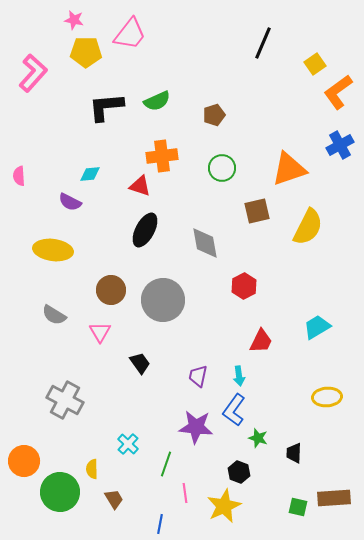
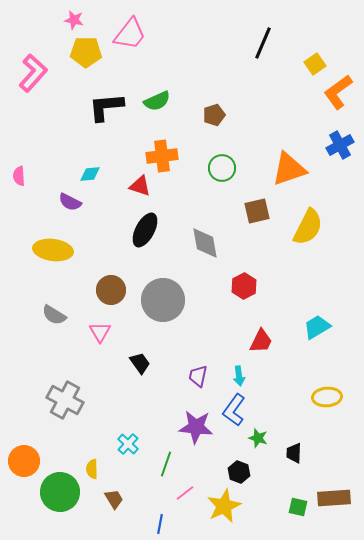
pink line at (185, 493): rotated 60 degrees clockwise
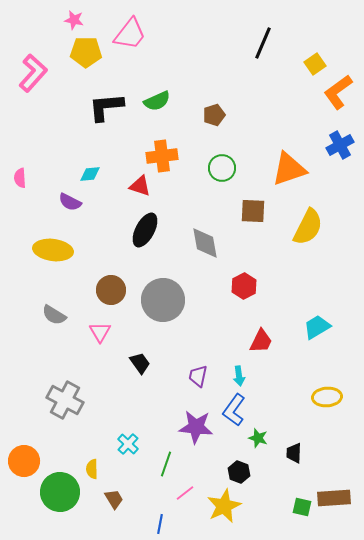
pink semicircle at (19, 176): moved 1 px right, 2 px down
brown square at (257, 211): moved 4 px left; rotated 16 degrees clockwise
green square at (298, 507): moved 4 px right
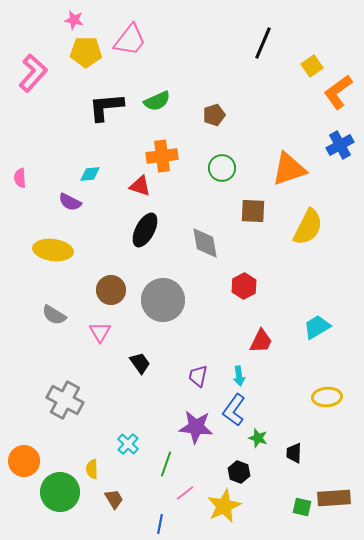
pink trapezoid at (130, 34): moved 6 px down
yellow square at (315, 64): moved 3 px left, 2 px down
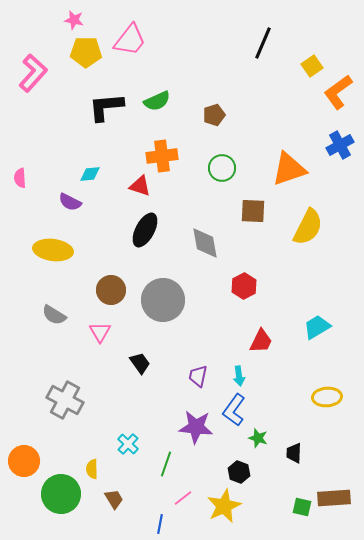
green circle at (60, 492): moved 1 px right, 2 px down
pink line at (185, 493): moved 2 px left, 5 px down
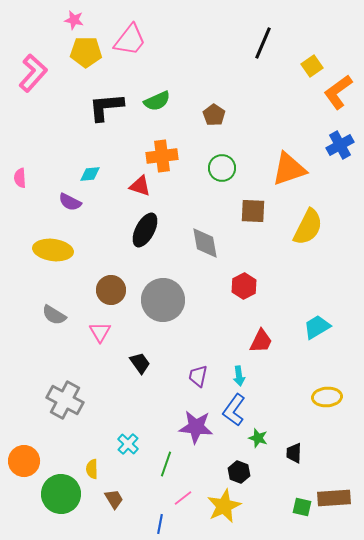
brown pentagon at (214, 115): rotated 20 degrees counterclockwise
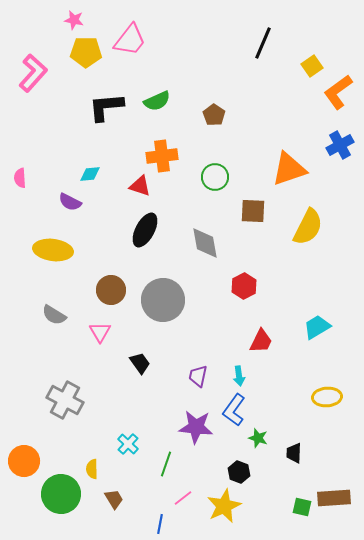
green circle at (222, 168): moved 7 px left, 9 px down
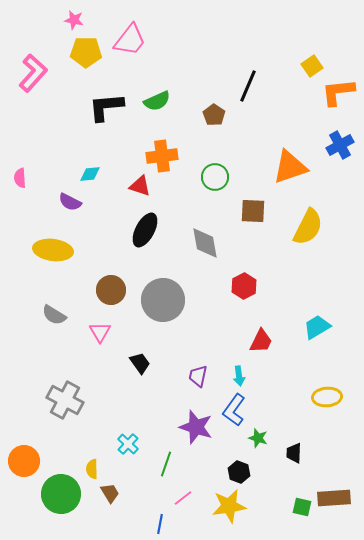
black line at (263, 43): moved 15 px left, 43 px down
orange L-shape at (338, 92): rotated 30 degrees clockwise
orange triangle at (289, 169): moved 1 px right, 2 px up
purple star at (196, 427): rotated 12 degrees clockwise
brown trapezoid at (114, 499): moved 4 px left, 6 px up
yellow star at (224, 506): moved 5 px right; rotated 16 degrees clockwise
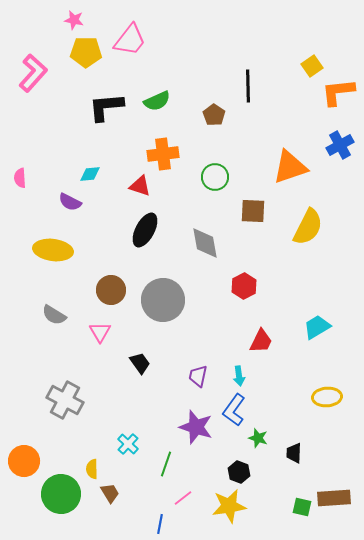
black line at (248, 86): rotated 24 degrees counterclockwise
orange cross at (162, 156): moved 1 px right, 2 px up
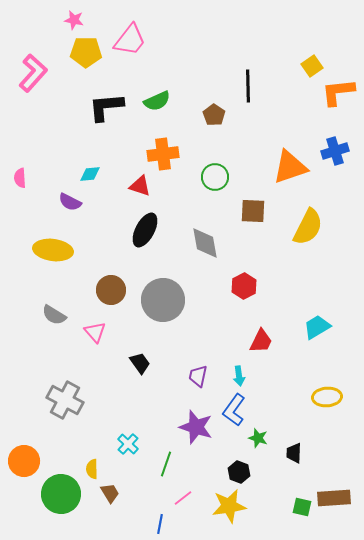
blue cross at (340, 145): moved 5 px left, 6 px down; rotated 12 degrees clockwise
pink triangle at (100, 332): moved 5 px left; rotated 10 degrees counterclockwise
